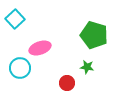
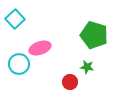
cyan circle: moved 1 px left, 4 px up
red circle: moved 3 px right, 1 px up
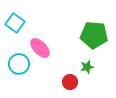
cyan square: moved 4 px down; rotated 12 degrees counterclockwise
green pentagon: rotated 12 degrees counterclockwise
pink ellipse: rotated 65 degrees clockwise
green star: rotated 24 degrees counterclockwise
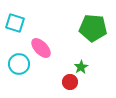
cyan square: rotated 18 degrees counterclockwise
green pentagon: moved 1 px left, 7 px up
pink ellipse: moved 1 px right
green star: moved 6 px left; rotated 16 degrees counterclockwise
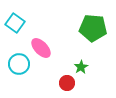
cyan square: rotated 18 degrees clockwise
red circle: moved 3 px left, 1 px down
